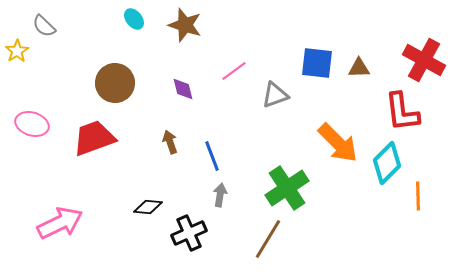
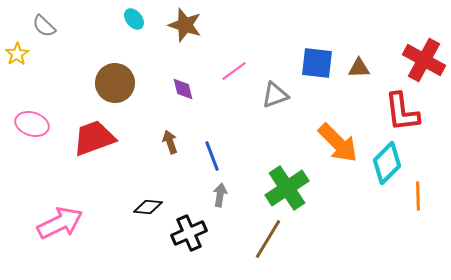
yellow star: moved 3 px down
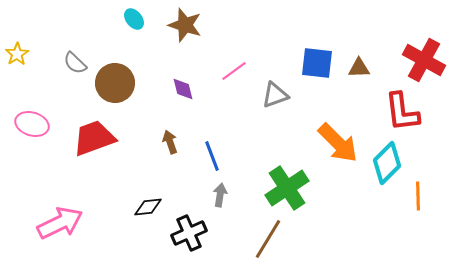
gray semicircle: moved 31 px right, 37 px down
black diamond: rotated 12 degrees counterclockwise
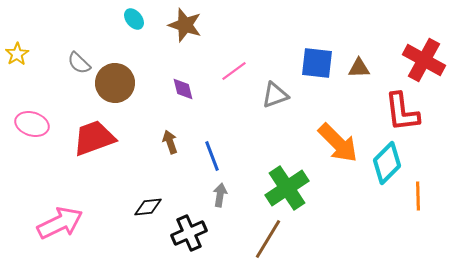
gray semicircle: moved 4 px right
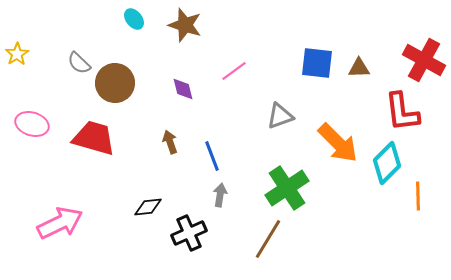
gray triangle: moved 5 px right, 21 px down
red trapezoid: rotated 36 degrees clockwise
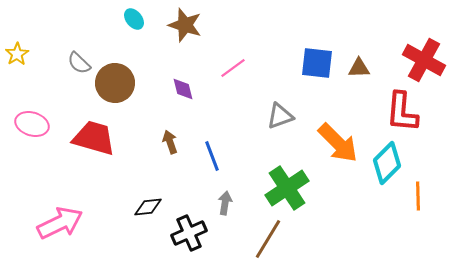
pink line: moved 1 px left, 3 px up
red L-shape: rotated 12 degrees clockwise
gray arrow: moved 5 px right, 8 px down
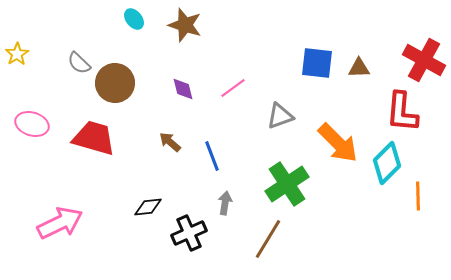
pink line: moved 20 px down
brown arrow: rotated 30 degrees counterclockwise
green cross: moved 4 px up
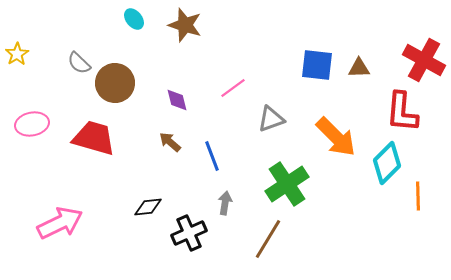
blue square: moved 2 px down
purple diamond: moved 6 px left, 11 px down
gray triangle: moved 9 px left, 3 px down
pink ellipse: rotated 28 degrees counterclockwise
orange arrow: moved 2 px left, 6 px up
